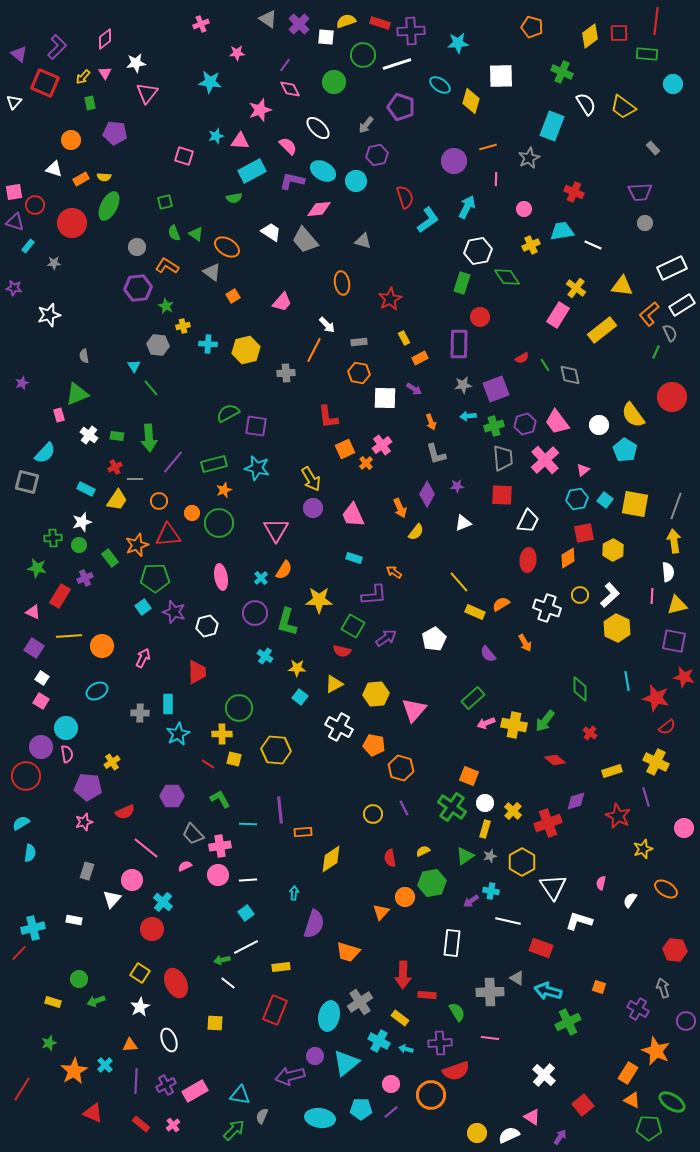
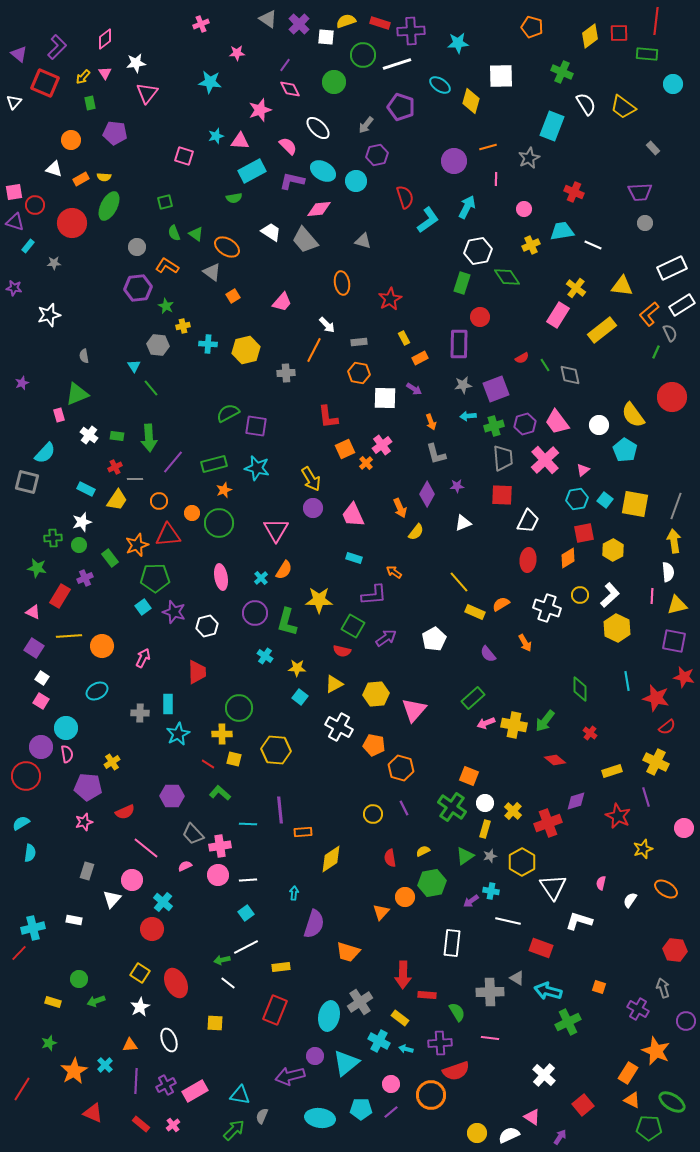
green L-shape at (220, 799): moved 6 px up; rotated 20 degrees counterclockwise
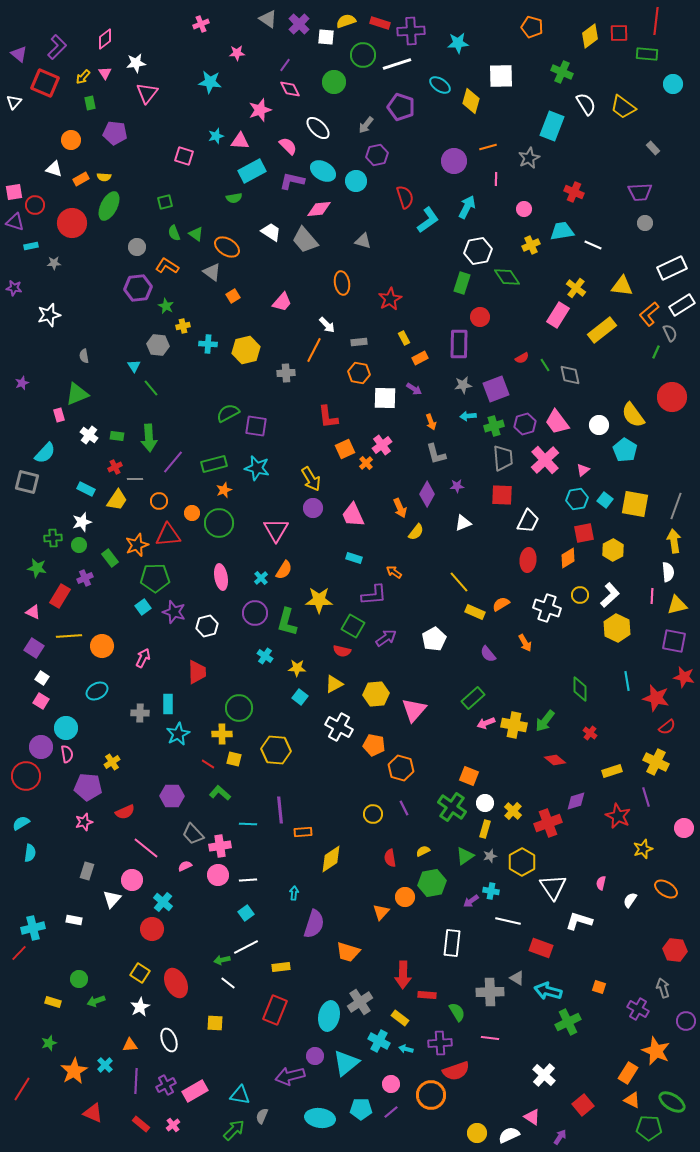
cyan rectangle at (28, 246): moved 3 px right; rotated 40 degrees clockwise
